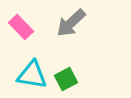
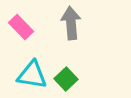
gray arrow: rotated 128 degrees clockwise
green square: rotated 15 degrees counterclockwise
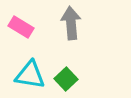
pink rectangle: rotated 15 degrees counterclockwise
cyan triangle: moved 2 px left
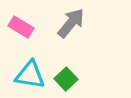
gray arrow: rotated 44 degrees clockwise
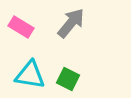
green square: moved 2 px right; rotated 20 degrees counterclockwise
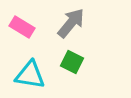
pink rectangle: moved 1 px right
green square: moved 4 px right, 17 px up
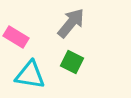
pink rectangle: moved 6 px left, 10 px down
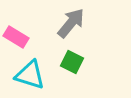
cyan triangle: rotated 8 degrees clockwise
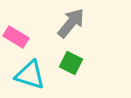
green square: moved 1 px left, 1 px down
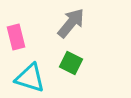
pink rectangle: rotated 45 degrees clockwise
cyan triangle: moved 3 px down
